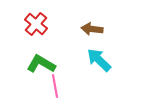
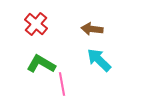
pink line: moved 7 px right, 2 px up
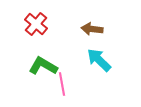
green L-shape: moved 2 px right, 2 px down
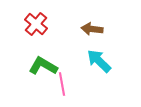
cyan arrow: moved 1 px down
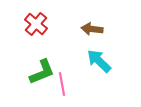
green L-shape: moved 1 px left, 6 px down; rotated 128 degrees clockwise
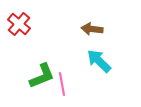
red cross: moved 17 px left
green L-shape: moved 4 px down
